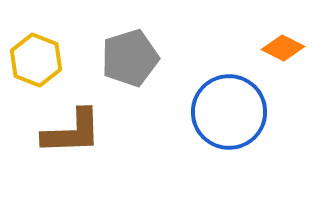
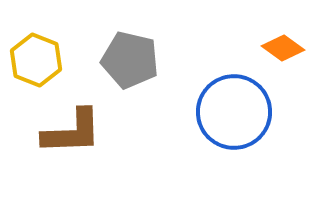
orange diamond: rotated 9 degrees clockwise
gray pentagon: moved 2 px down; rotated 30 degrees clockwise
blue circle: moved 5 px right
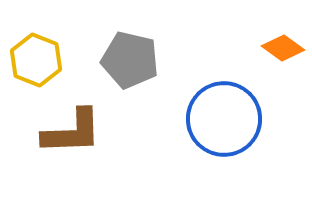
blue circle: moved 10 px left, 7 px down
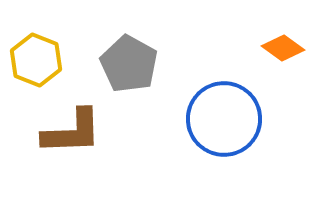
gray pentagon: moved 1 px left, 4 px down; rotated 16 degrees clockwise
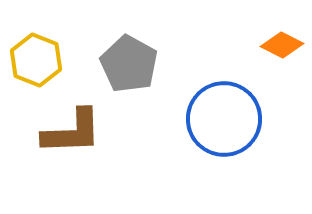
orange diamond: moved 1 px left, 3 px up; rotated 9 degrees counterclockwise
